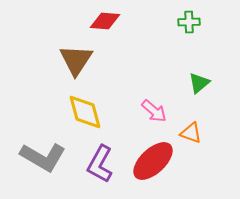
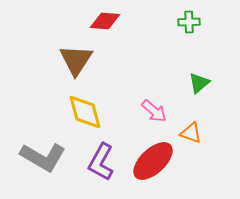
purple L-shape: moved 1 px right, 2 px up
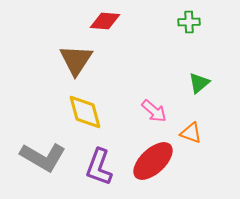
purple L-shape: moved 2 px left, 5 px down; rotated 9 degrees counterclockwise
